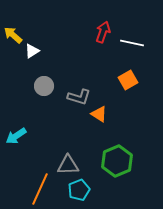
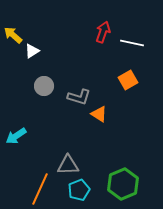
green hexagon: moved 6 px right, 23 px down
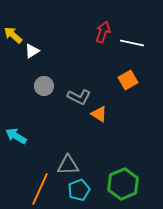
gray L-shape: rotated 10 degrees clockwise
cyan arrow: rotated 65 degrees clockwise
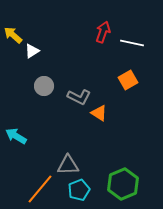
orange triangle: moved 1 px up
orange line: rotated 16 degrees clockwise
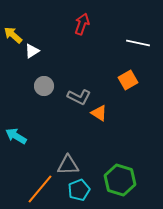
red arrow: moved 21 px left, 8 px up
white line: moved 6 px right
green hexagon: moved 3 px left, 4 px up; rotated 20 degrees counterclockwise
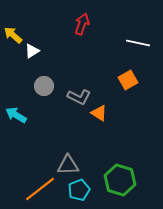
cyan arrow: moved 21 px up
orange line: rotated 12 degrees clockwise
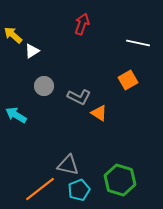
gray triangle: rotated 15 degrees clockwise
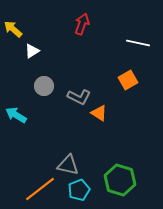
yellow arrow: moved 6 px up
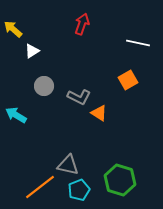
orange line: moved 2 px up
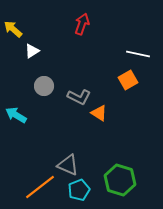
white line: moved 11 px down
gray triangle: rotated 10 degrees clockwise
